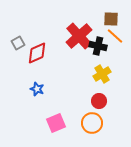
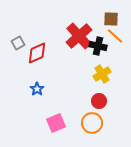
blue star: rotated 16 degrees clockwise
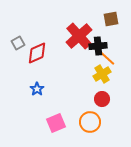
brown square: rotated 14 degrees counterclockwise
orange line: moved 8 px left, 22 px down
black cross: rotated 18 degrees counterclockwise
red circle: moved 3 px right, 2 px up
orange circle: moved 2 px left, 1 px up
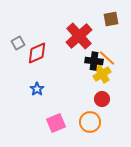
black cross: moved 4 px left, 15 px down; rotated 12 degrees clockwise
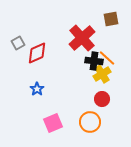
red cross: moved 3 px right, 2 px down
pink square: moved 3 px left
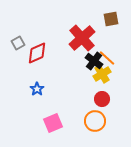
black cross: rotated 30 degrees clockwise
orange circle: moved 5 px right, 1 px up
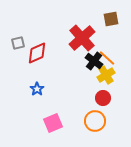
gray square: rotated 16 degrees clockwise
yellow cross: moved 4 px right, 1 px down
red circle: moved 1 px right, 1 px up
